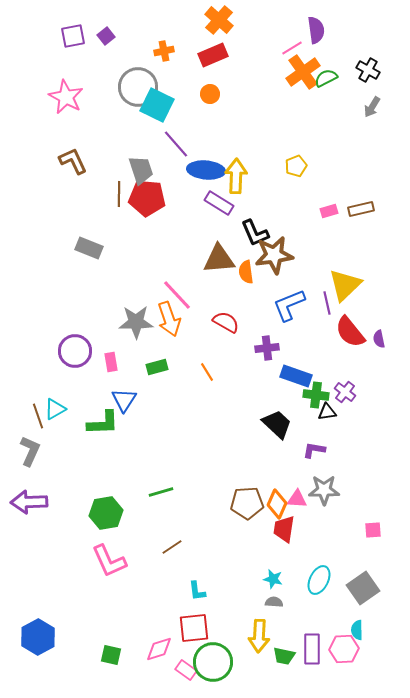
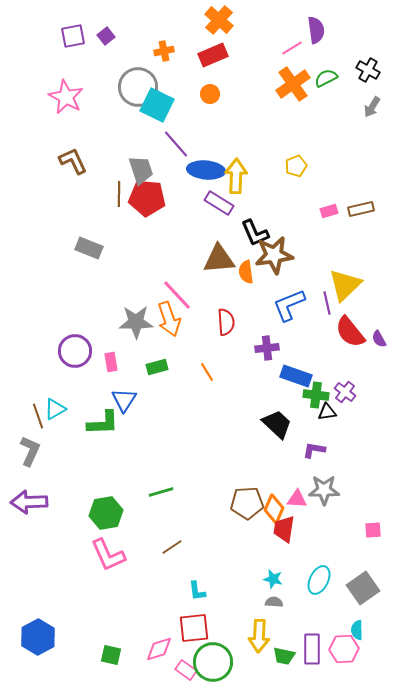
orange cross at (303, 72): moved 10 px left, 12 px down
red semicircle at (226, 322): rotated 56 degrees clockwise
purple semicircle at (379, 339): rotated 18 degrees counterclockwise
orange diamond at (277, 504): moved 3 px left, 5 px down
pink L-shape at (109, 561): moved 1 px left, 6 px up
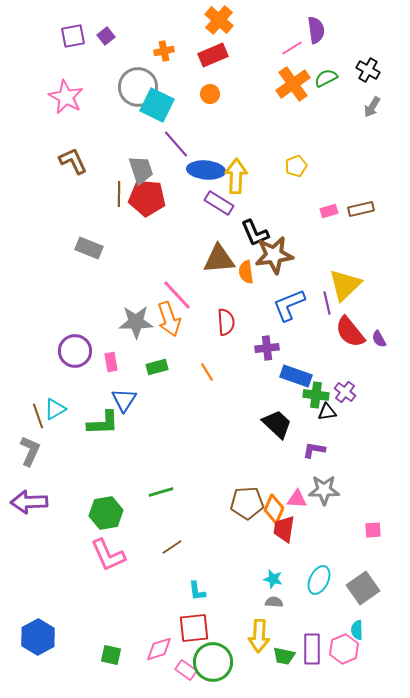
pink hexagon at (344, 649): rotated 20 degrees counterclockwise
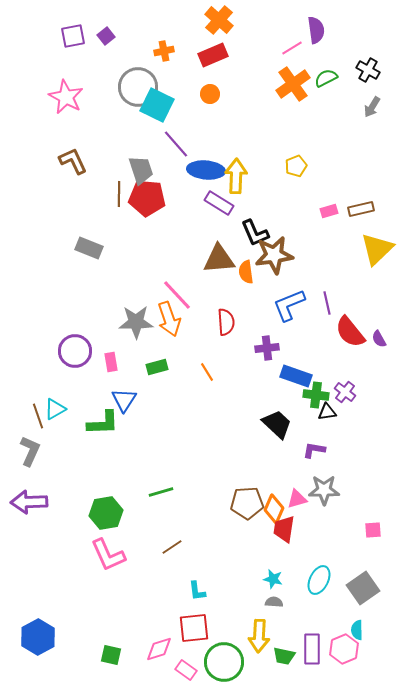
yellow triangle at (345, 285): moved 32 px right, 36 px up
pink triangle at (297, 499): rotated 20 degrees counterclockwise
green circle at (213, 662): moved 11 px right
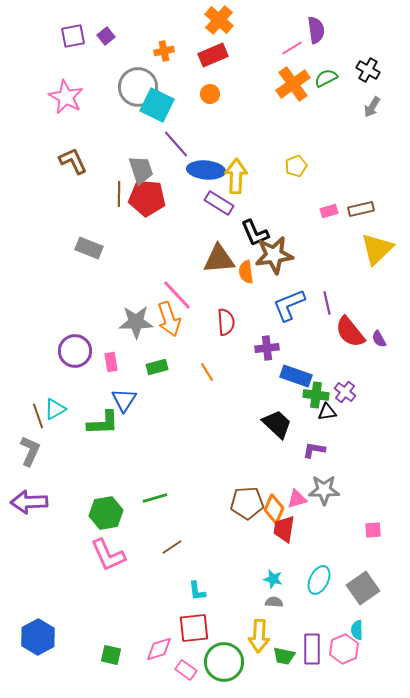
green line at (161, 492): moved 6 px left, 6 px down
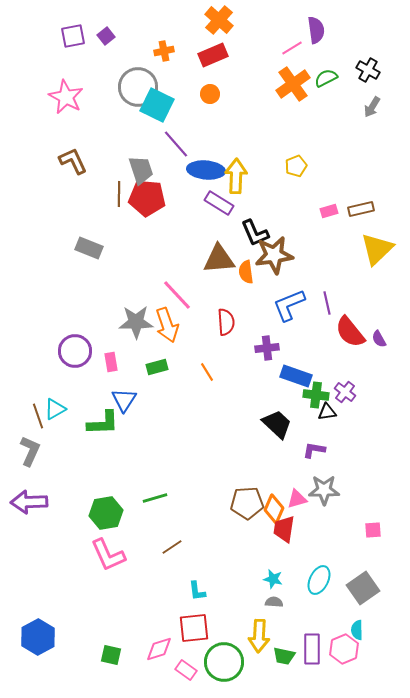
orange arrow at (169, 319): moved 2 px left, 6 px down
